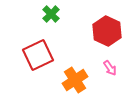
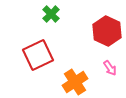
orange cross: moved 2 px down
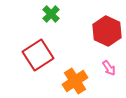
red square: rotated 8 degrees counterclockwise
pink arrow: moved 1 px left
orange cross: moved 1 px up
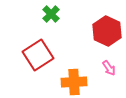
orange cross: moved 1 px left, 1 px down; rotated 30 degrees clockwise
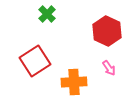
green cross: moved 4 px left
red square: moved 3 px left, 6 px down
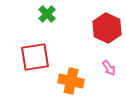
red hexagon: moved 3 px up
red square: moved 4 px up; rotated 24 degrees clockwise
orange cross: moved 3 px left, 1 px up; rotated 15 degrees clockwise
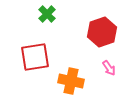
red hexagon: moved 5 px left, 4 px down; rotated 16 degrees clockwise
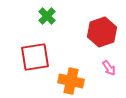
green cross: moved 2 px down
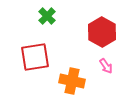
red hexagon: rotated 12 degrees counterclockwise
pink arrow: moved 3 px left, 2 px up
orange cross: moved 1 px right
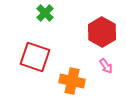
green cross: moved 2 px left, 3 px up
red square: rotated 28 degrees clockwise
